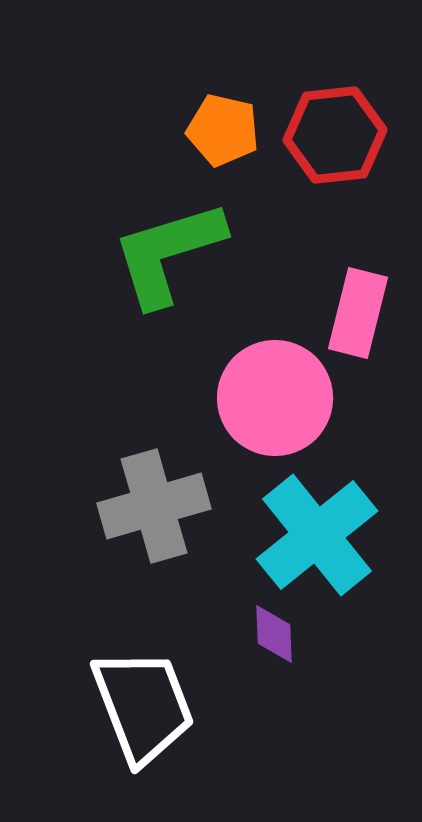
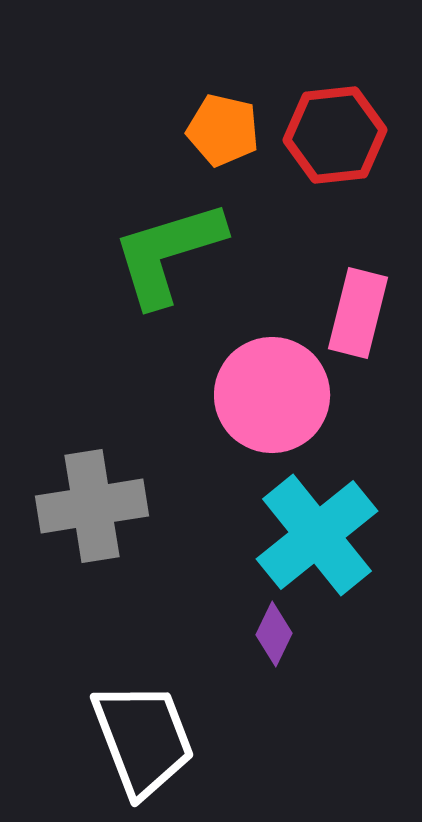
pink circle: moved 3 px left, 3 px up
gray cross: moved 62 px left; rotated 7 degrees clockwise
purple diamond: rotated 28 degrees clockwise
white trapezoid: moved 33 px down
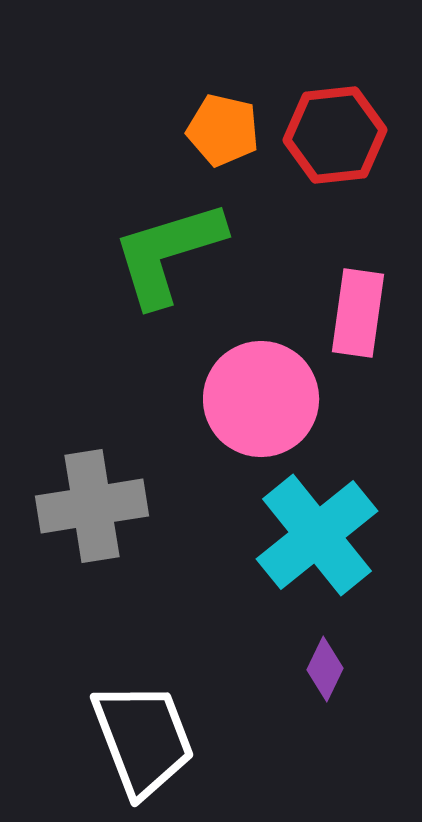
pink rectangle: rotated 6 degrees counterclockwise
pink circle: moved 11 px left, 4 px down
purple diamond: moved 51 px right, 35 px down
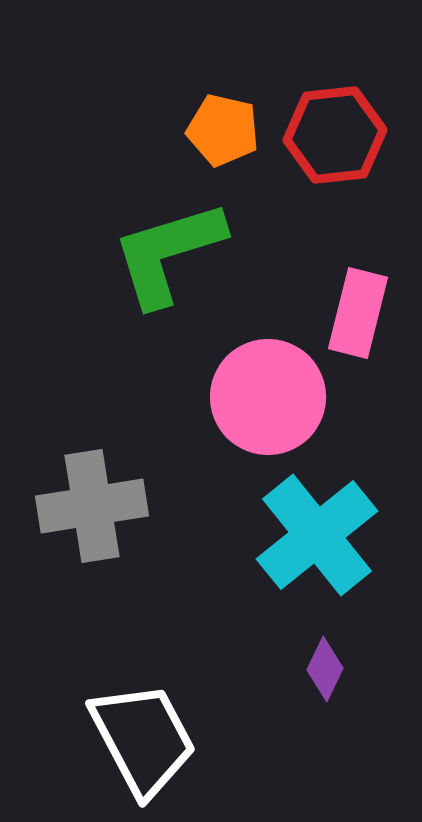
pink rectangle: rotated 6 degrees clockwise
pink circle: moved 7 px right, 2 px up
white trapezoid: rotated 7 degrees counterclockwise
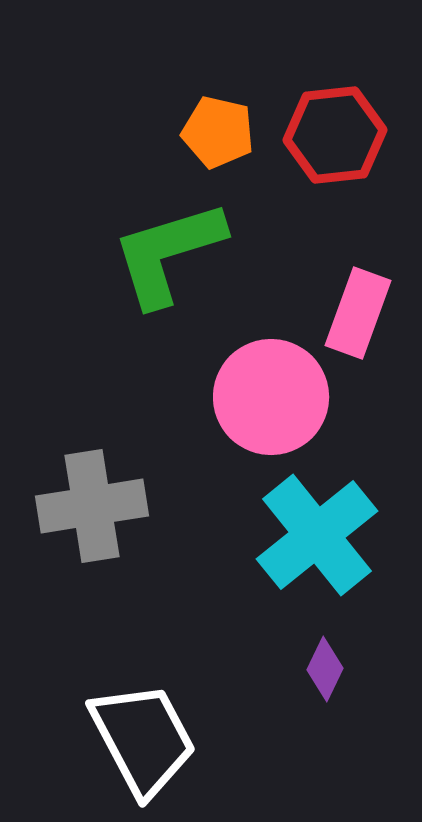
orange pentagon: moved 5 px left, 2 px down
pink rectangle: rotated 6 degrees clockwise
pink circle: moved 3 px right
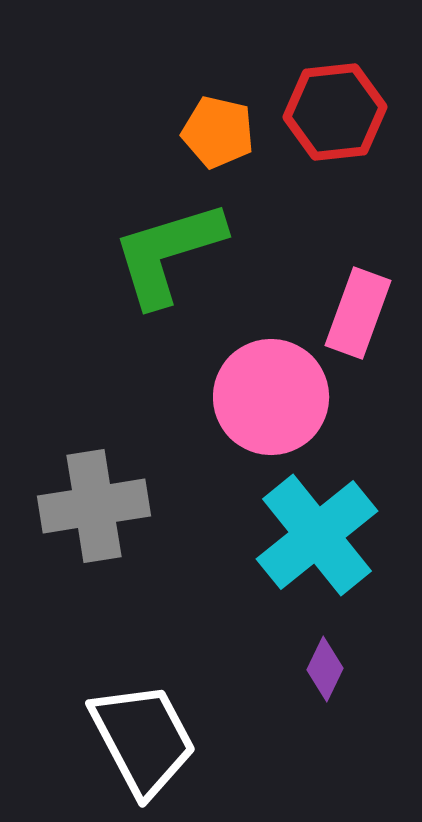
red hexagon: moved 23 px up
gray cross: moved 2 px right
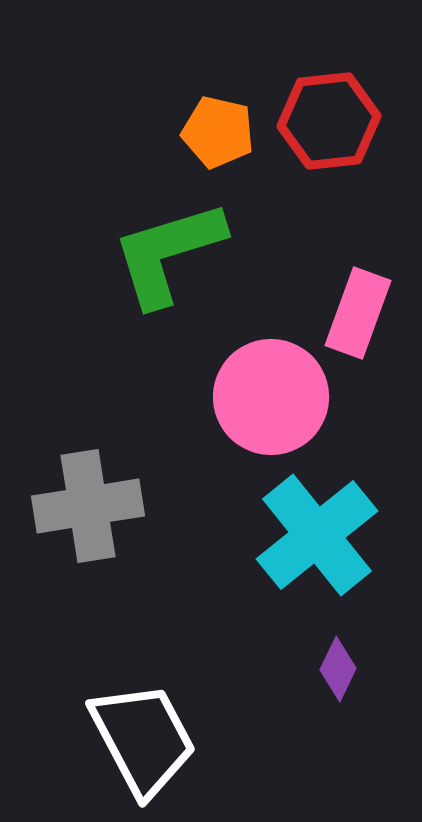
red hexagon: moved 6 px left, 9 px down
gray cross: moved 6 px left
purple diamond: moved 13 px right
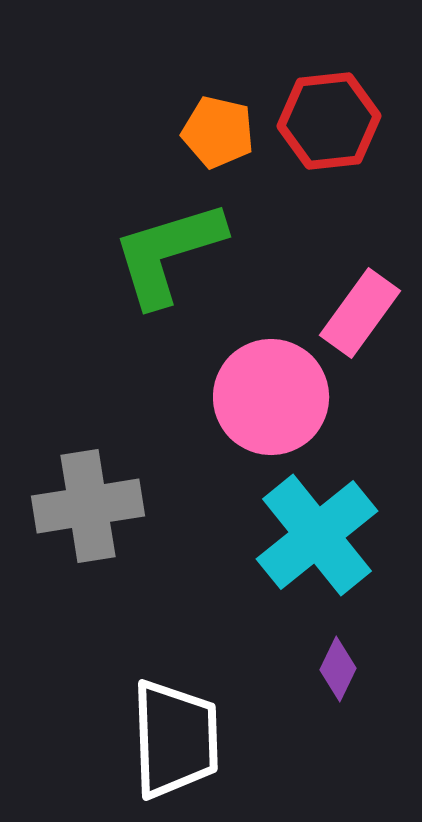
pink rectangle: moved 2 px right; rotated 16 degrees clockwise
white trapezoid: moved 32 px right; rotated 26 degrees clockwise
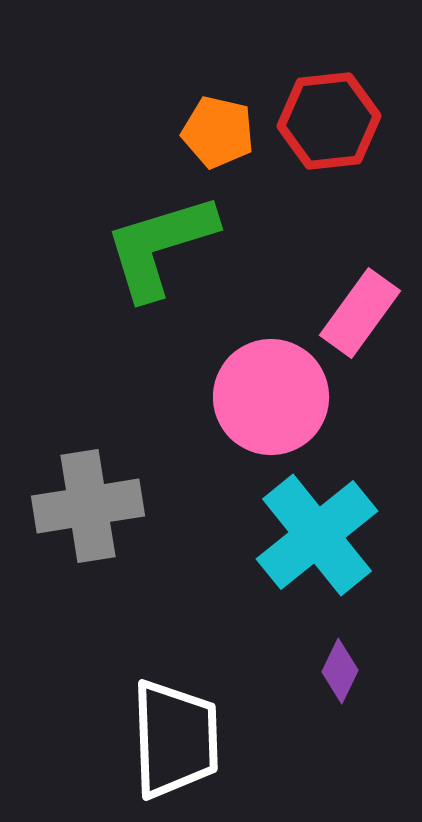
green L-shape: moved 8 px left, 7 px up
purple diamond: moved 2 px right, 2 px down
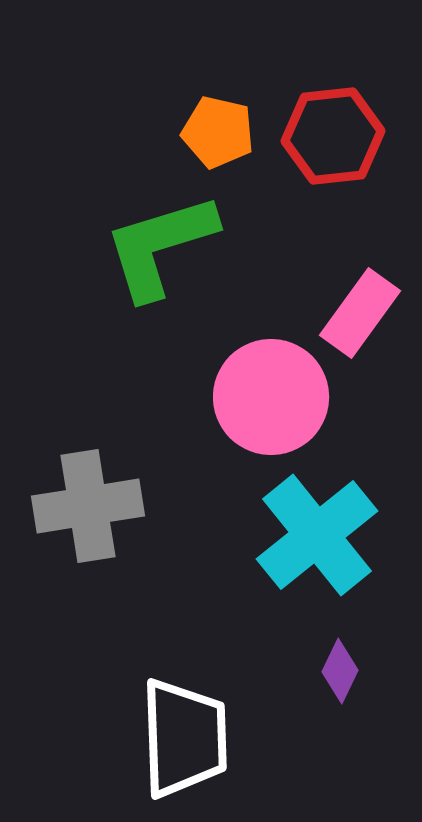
red hexagon: moved 4 px right, 15 px down
white trapezoid: moved 9 px right, 1 px up
